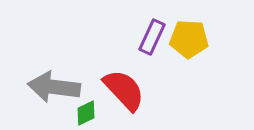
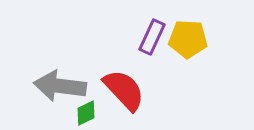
yellow pentagon: moved 1 px left
gray arrow: moved 6 px right, 1 px up
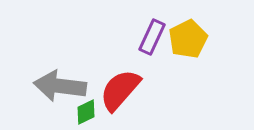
yellow pentagon: rotated 30 degrees counterclockwise
red semicircle: moved 4 px left; rotated 96 degrees counterclockwise
green diamond: moved 1 px up
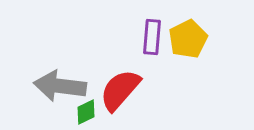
purple rectangle: rotated 20 degrees counterclockwise
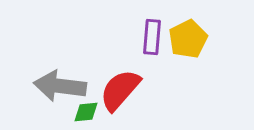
green diamond: rotated 20 degrees clockwise
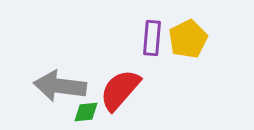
purple rectangle: moved 1 px down
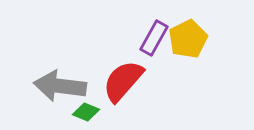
purple rectangle: moved 2 px right; rotated 24 degrees clockwise
red semicircle: moved 3 px right, 9 px up
green diamond: rotated 28 degrees clockwise
